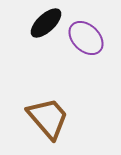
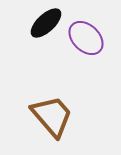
brown trapezoid: moved 4 px right, 2 px up
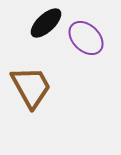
brown trapezoid: moved 21 px left, 29 px up; rotated 12 degrees clockwise
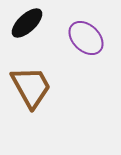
black ellipse: moved 19 px left
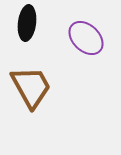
black ellipse: rotated 40 degrees counterclockwise
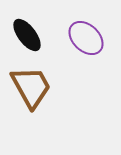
black ellipse: moved 12 px down; rotated 44 degrees counterclockwise
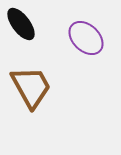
black ellipse: moved 6 px left, 11 px up
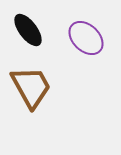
black ellipse: moved 7 px right, 6 px down
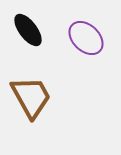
brown trapezoid: moved 10 px down
